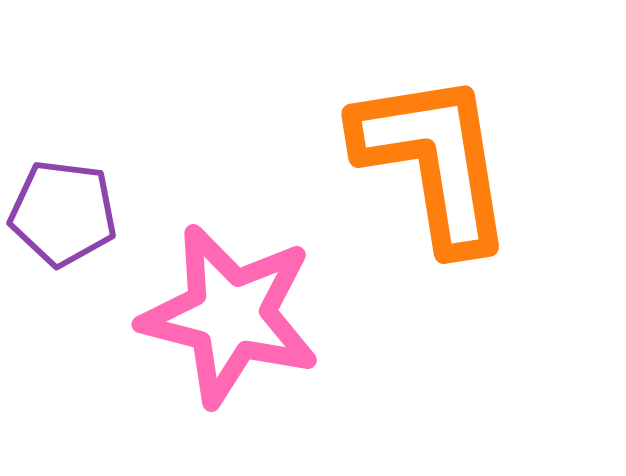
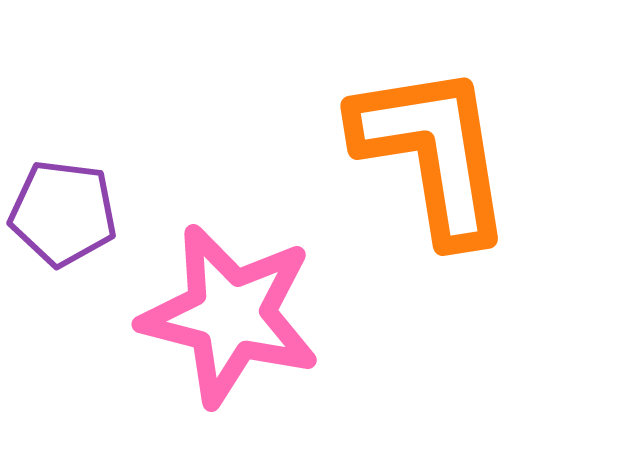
orange L-shape: moved 1 px left, 8 px up
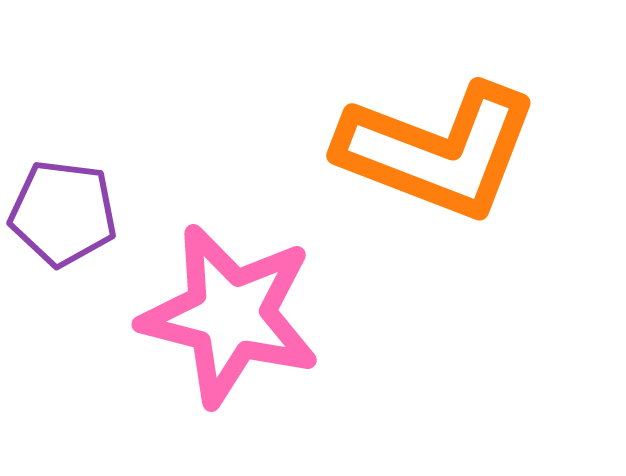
orange L-shape: moved 5 px right, 2 px up; rotated 120 degrees clockwise
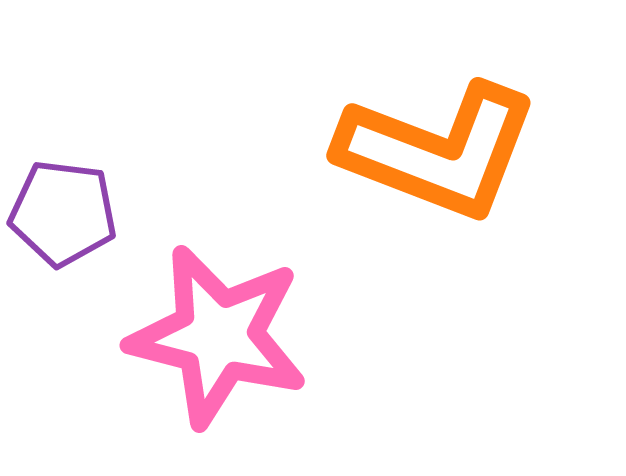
pink star: moved 12 px left, 21 px down
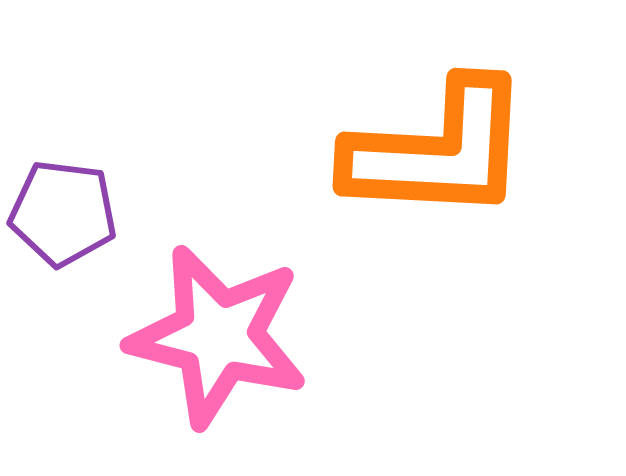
orange L-shape: rotated 18 degrees counterclockwise
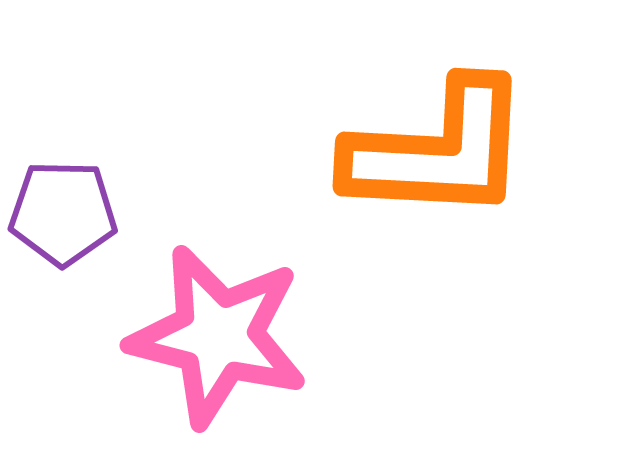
purple pentagon: rotated 6 degrees counterclockwise
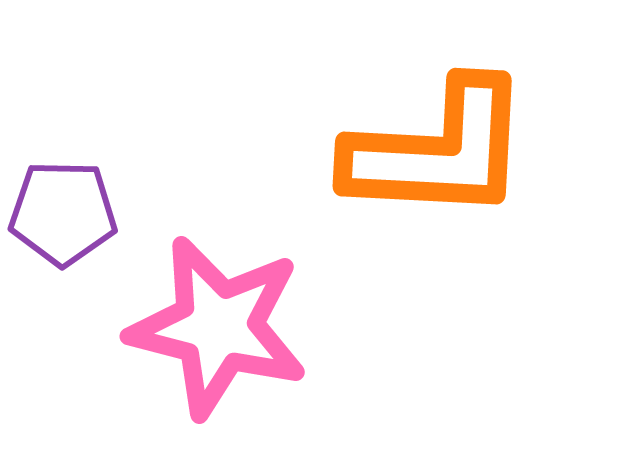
pink star: moved 9 px up
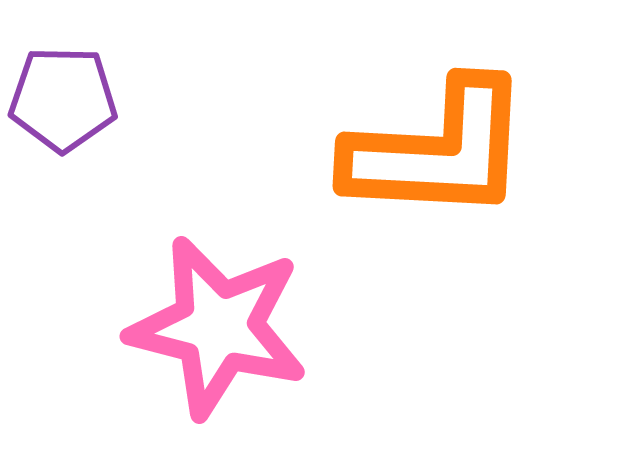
purple pentagon: moved 114 px up
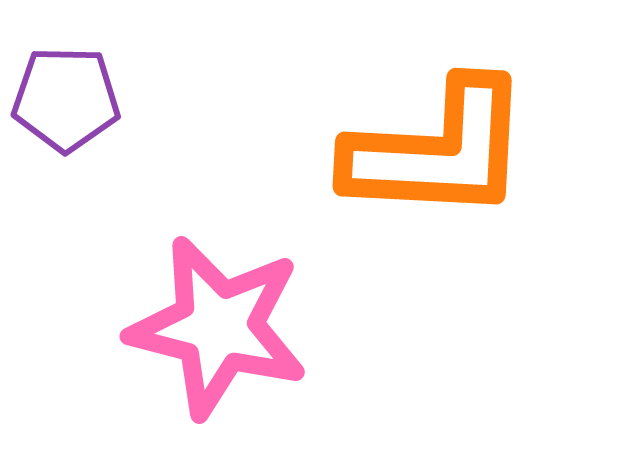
purple pentagon: moved 3 px right
